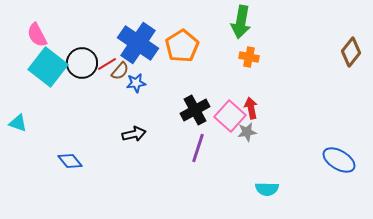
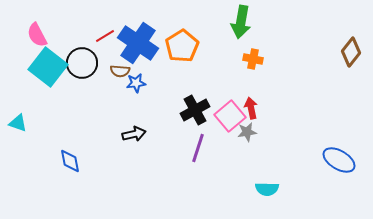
orange cross: moved 4 px right, 2 px down
red line: moved 2 px left, 28 px up
brown semicircle: rotated 54 degrees clockwise
pink square: rotated 8 degrees clockwise
blue diamond: rotated 30 degrees clockwise
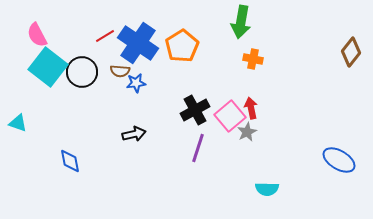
black circle: moved 9 px down
gray star: rotated 18 degrees counterclockwise
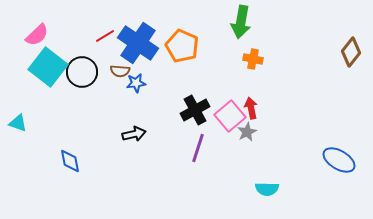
pink semicircle: rotated 105 degrees counterclockwise
orange pentagon: rotated 16 degrees counterclockwise
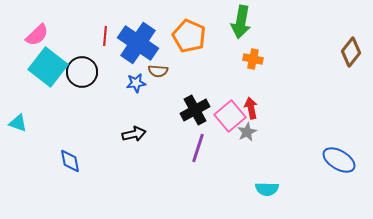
red line: rotated 54 degrees counterclockwise
orange pentagon: moved 7 px right, 10 px up
brown semicircle: moved 38 px right
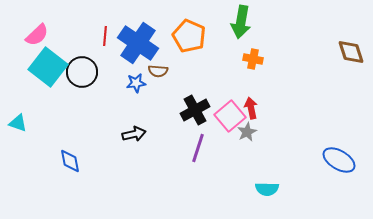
brown diamond: rotated 56 degrees counterclockwise
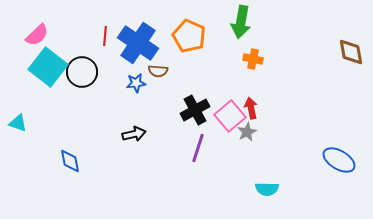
brown diamond: rotated 8 degrees clockwise
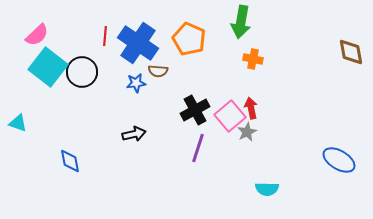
orange pentagon: moved 3 px down
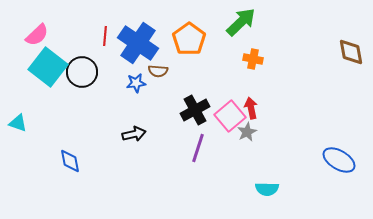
green arrow: rotated 144 degrees counterclockwise
orange pentagon: rotated 12 degrees clockwise
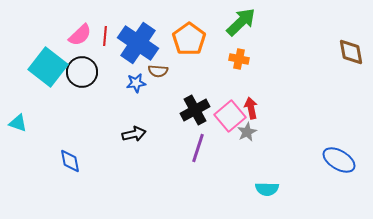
pink semicircle: moved 43 px right
orange cross: moved 14 px left
